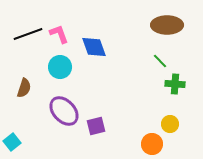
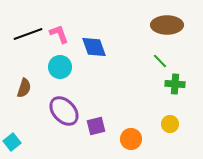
orange circle: moved 21 px left, 5 px up
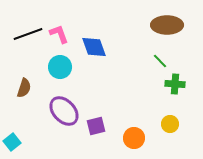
orange circle: moved 3 px right, 1 px up
